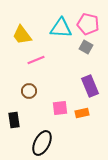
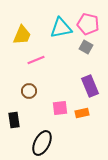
cyan triangle: rotated 15 degrees counterclockwise
yellow trapezoid: rotated 120 degrees counterclockwise
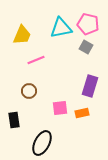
purple rectangle: rotated 40 degrees clockwise
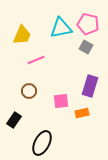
pink square: moved 1 px right, 7 px up
black rectangle: rotated 42 degrees clockwise
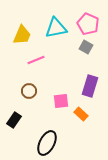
pink pentagon: rotated 10 degrees clockwise
cyan triangle: moved 5 px left
orange rectangle: moved 1 px left, 1 px down; rotated 56 degrees clockwise
black ellipse: moved 5 px right
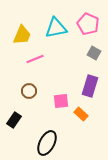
gray square: moved 8 px right, 6 px down
pink line: moved 1 px left, 1 px up
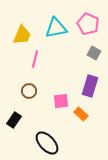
pink line: rotated 54 degrees counterclockwise
black ellipse: rotated 70 degrees counterclockwise
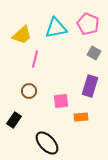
yellow trapezoid: rotated 25 degrees clockwise
orange rectangle: moved 3 px down; rotated 48 degrees counterclockwise
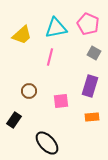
pink line: moved 15 px right, 2 px up
orange rectangle: moved 11 px right
